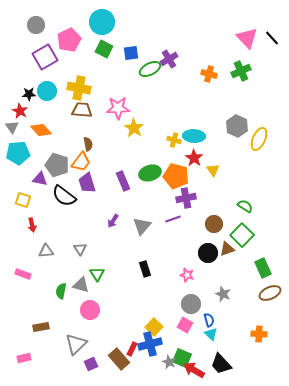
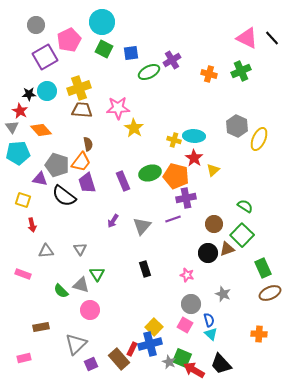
pink triangle at (247, 38): rotated 20 degrees counterclockwise
purple cross at (169, 59): moved 3 px right, 1 px down
green ellipse at (150, 69): moved 1 px left, 3 px down
yellow cross at (79, 88): rotated 30 degrees counterclockwise
yellow triangle at (213, 170): rotated 24 degrees clockwise
green semicircle at (61, 291): rotated 56 degrees counterclockwise
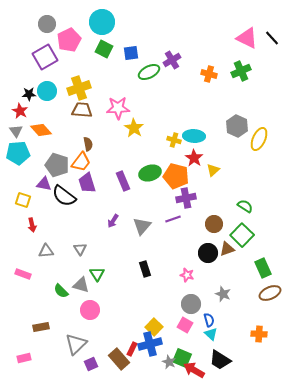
gray circle at (36, 25): moved 11 px right, 1 px up
gray triangle at (12, 127): moved 4 px right, 4 px down
purple triangle at (40, 179): moved 4 px right, 5 px down
black trapezoid at (221, 364): moved 1 px left, 4 px up; rotated 15 degrees counterclockwise
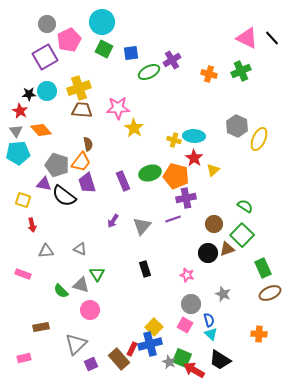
gray triangle at (80, 249): rotated 32 degrees counterclockwise
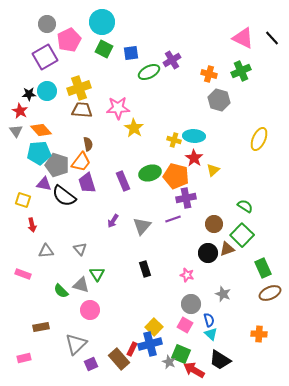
pink triangle at (247, 38): moved 4 px left
gray hexagon at (237, 126): moved 18 px left, 26 px up; rotated 10 degrees counterclockwise
cyan pentagon at (18, 153): moved 21 px right
gray triangle at (80, 249): rotated 24 degrees clockwise
green square at (182, 358): moved 1 px left, 4 px up
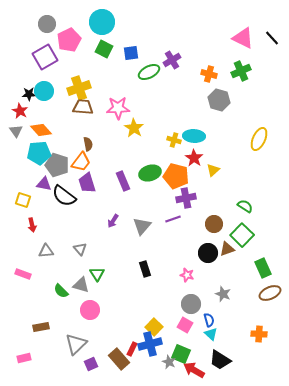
cyan circle at (47, 91): moved 3 px left
brown trapezoid at (82, 110): moved 1 px right, 3 px up
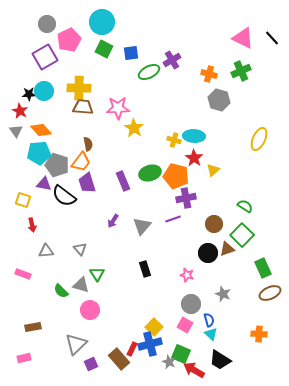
yellow cross at (79, 88): rotated 20 degrees clockwise
brown rectangle at (41, 327): moved 8 px left
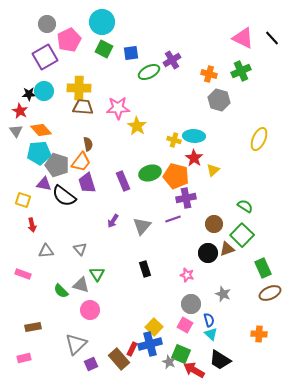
yellow star at (134, 128): moved 3 px right, 2 px up
